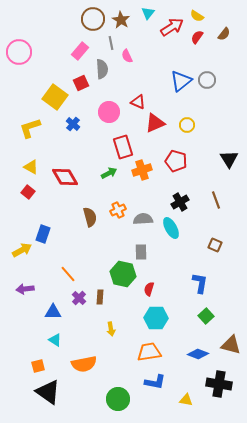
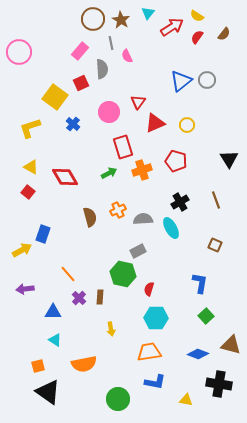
red triangle at (138, 102): rotated 42 degrees clockwise
gray rectangle at (141, 252): moved 3 px left, 1 px up; rotated 63 degrees clockwise
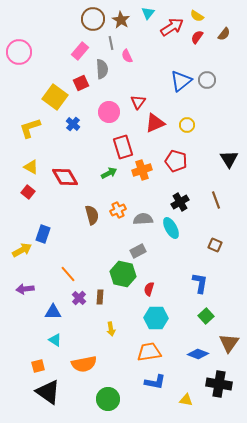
brown semicircle at (90, 217): moved 2 px right, 2 px up
brown triangle at (231, 345): moved 2 px left, 2 px up; rotated 50 degrees clockwise
green circle at (118, 399): moved 10 px left
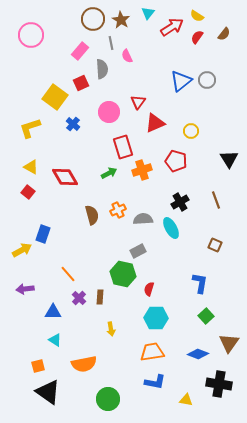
pink circle at (19, 52): moved 12 px right, 17 px up
yellow circle at (187, 125): moved 4 px right, 6 px down
orange trapezoid at (149, 352): moved 3 px right
